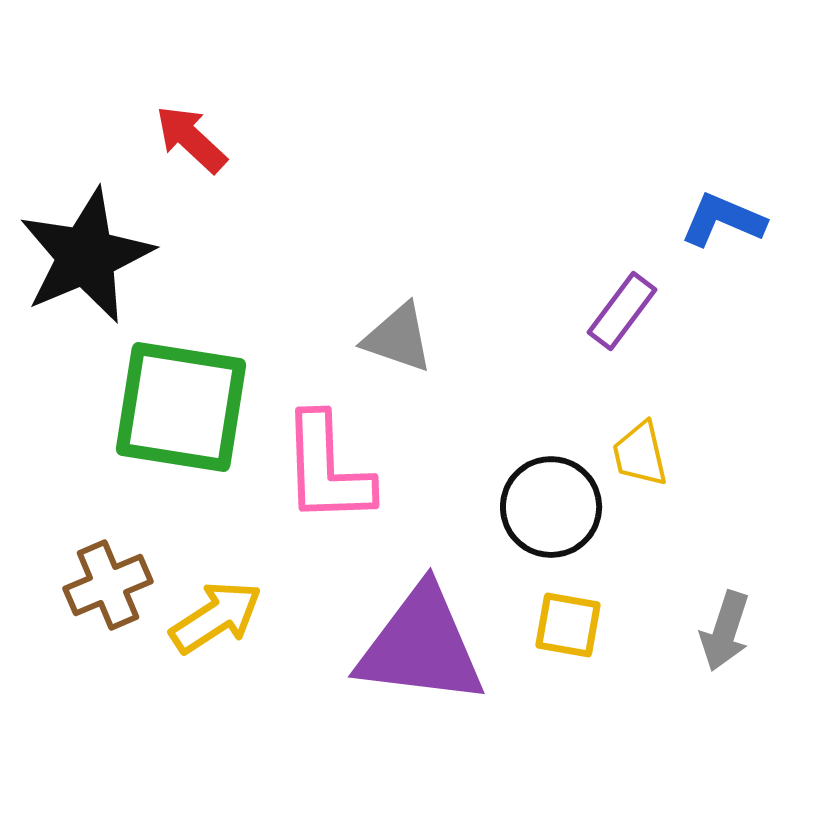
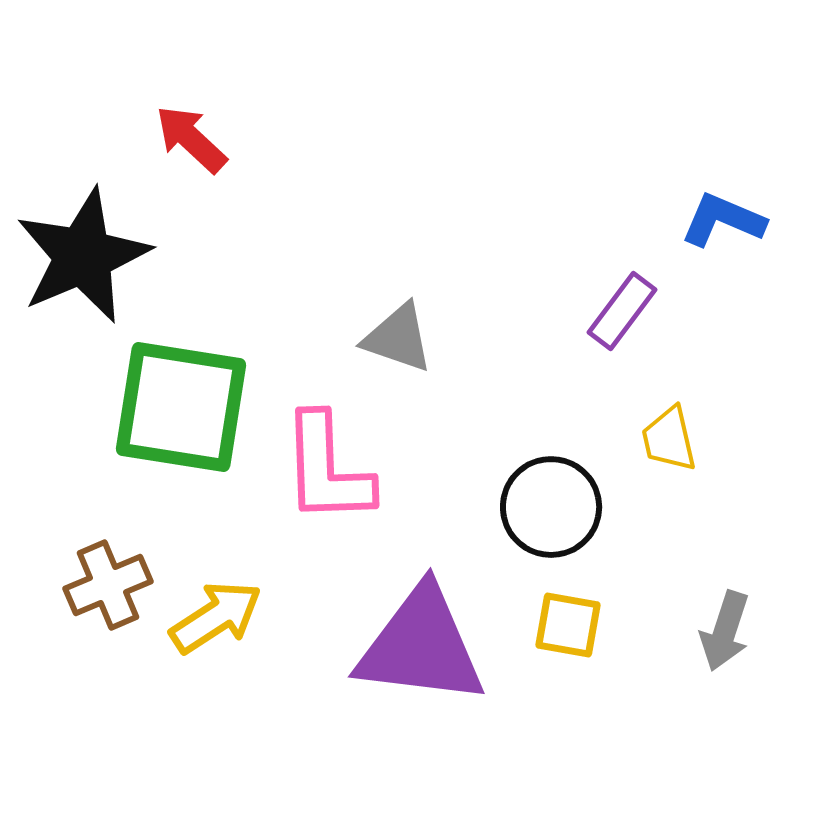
black star: moved 3 px left
yellow trapezoid: moved 29 px right, 15 px up
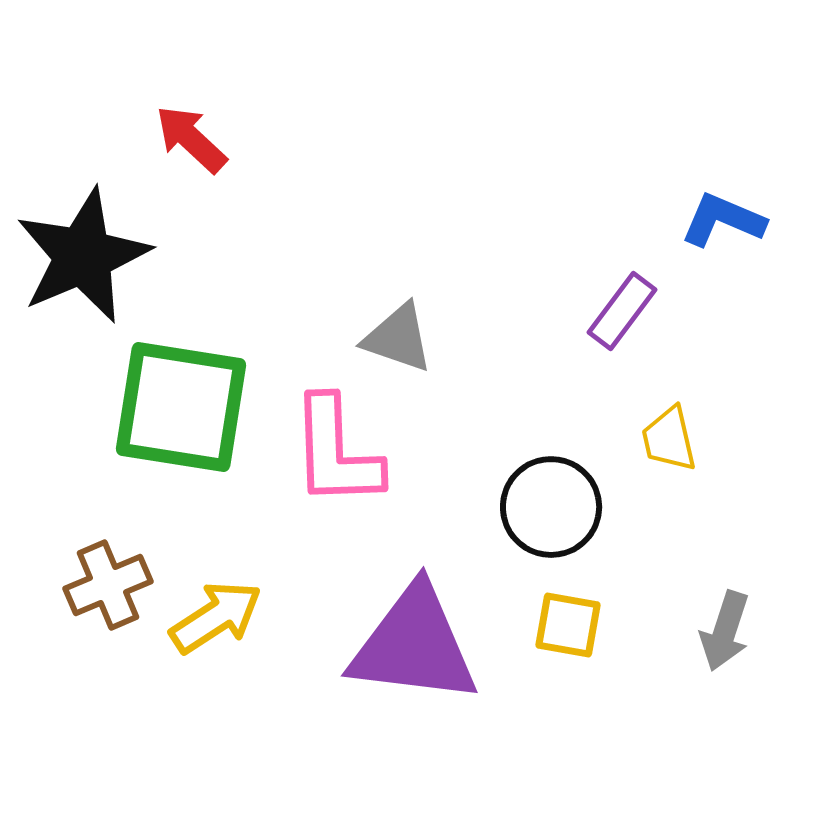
pink L-shape: moved 9 px right, 17 px up
purple triangle: moved 7 px left, 1 px up
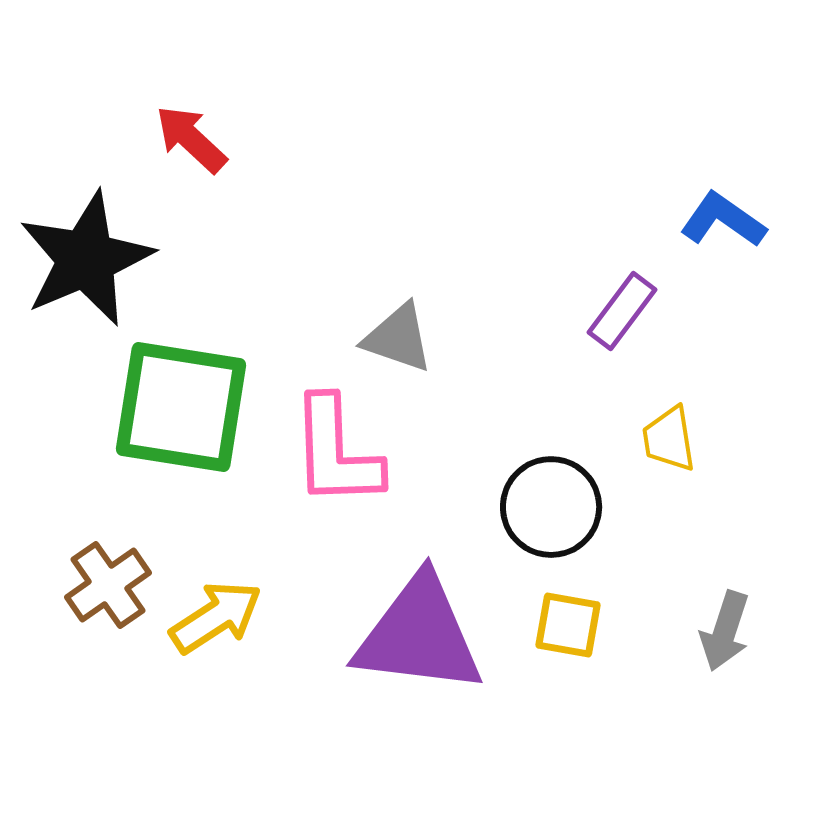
blue L-shape: rotated 12 degrees clockwise
black star: moved 3 px right, 3 px down
yellow trapezoid: rotated 4 degrees clockwise
brown cross: rotated 12 degrees counterclockwise
purple triangle: moved 5 px right, 10 px up
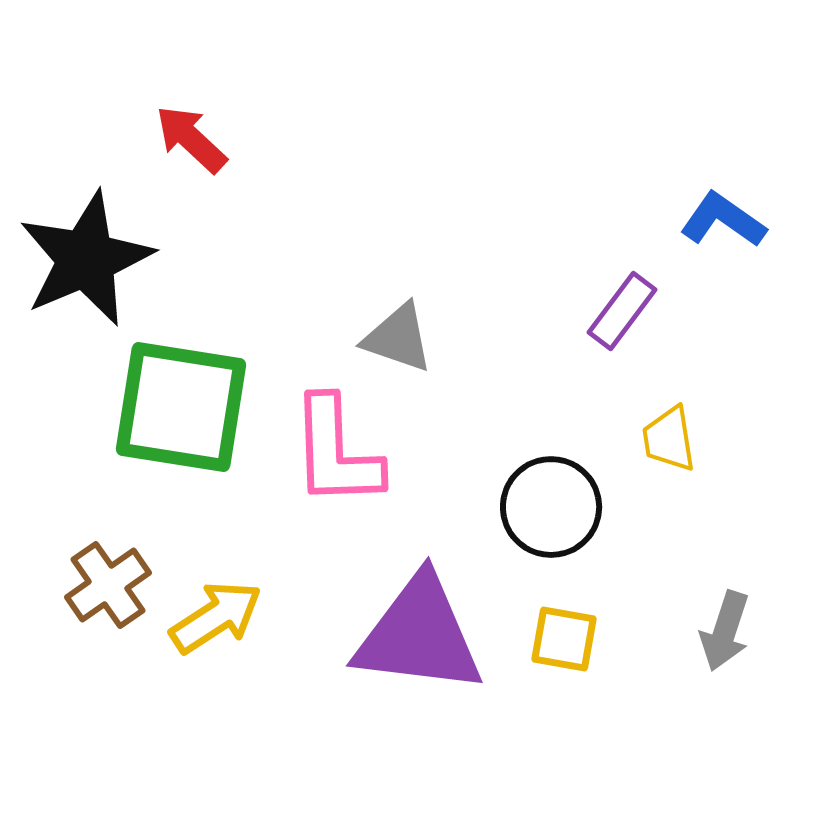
yellow square: moved 4 px left, 14 px down
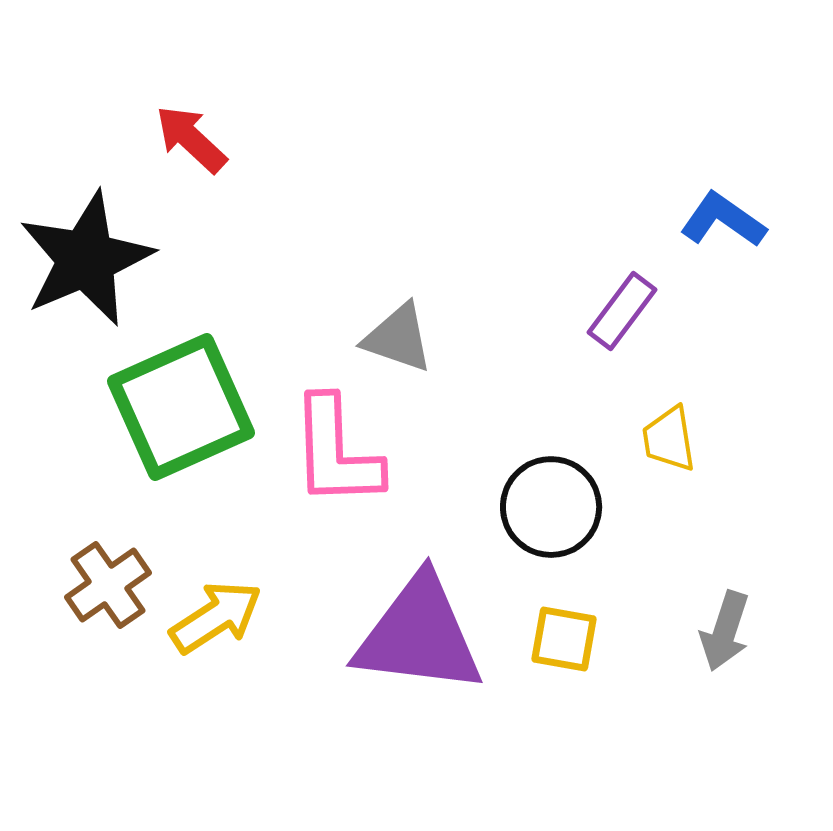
green square: rotated 33 degrees counterclockwise
